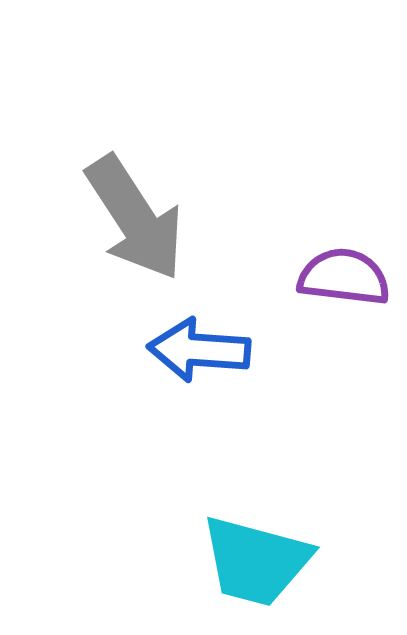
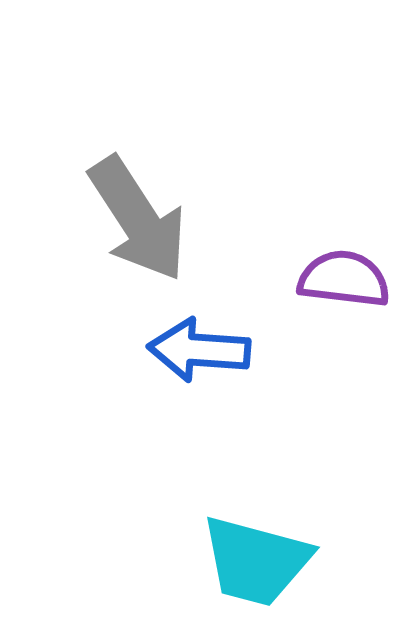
gray arrow: moved 3 px right, 1 px down
purple semicircle: moved 2 px down
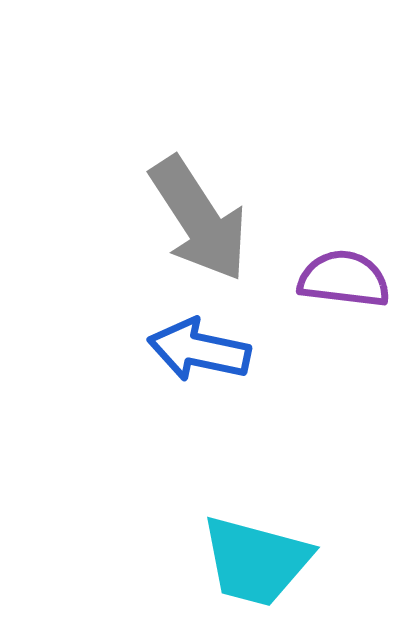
gray arrow: moved 61 px right
blue arrow: rotated 8 degrees clockwise
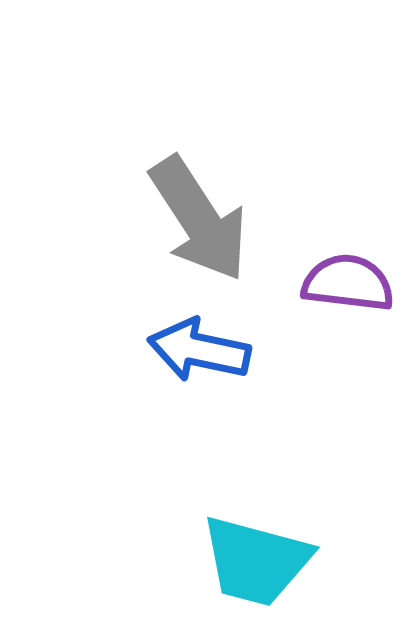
purple semicircle: moved 4 px right, 4 px down
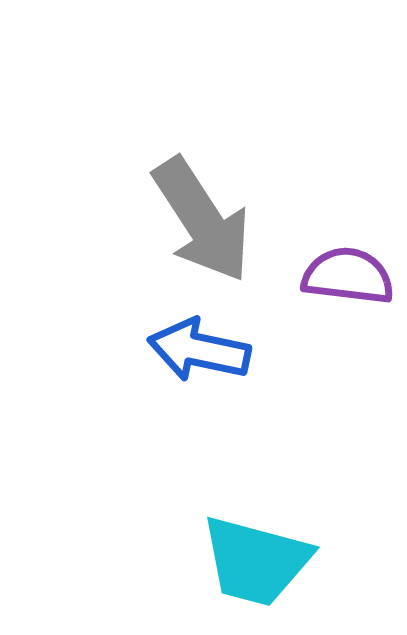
gray arrow: moved 3 px right, 1 px down
purple semicircle: moved 7 px up
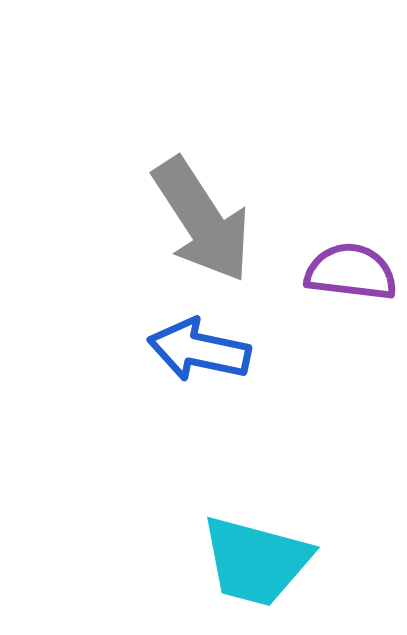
purple semicircle: moved 3 px right, 4 px up
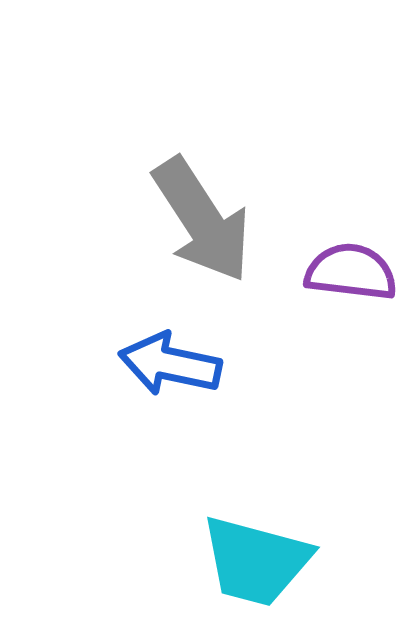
blue arrow: moved 29 px left, 14 px down
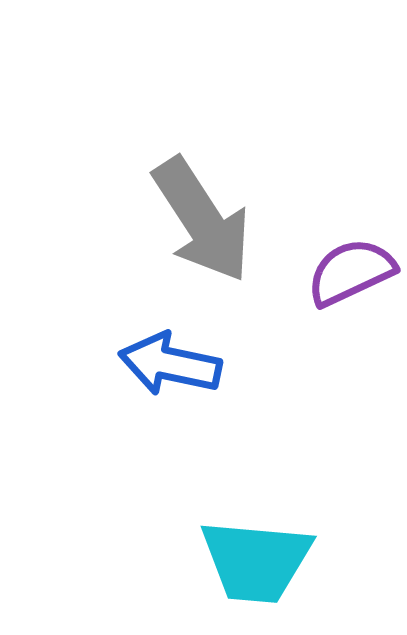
purple semicircle: rotated 32 degrees counterclockwise
cyan trapezoid: rotated 10 degrees counterclockwise
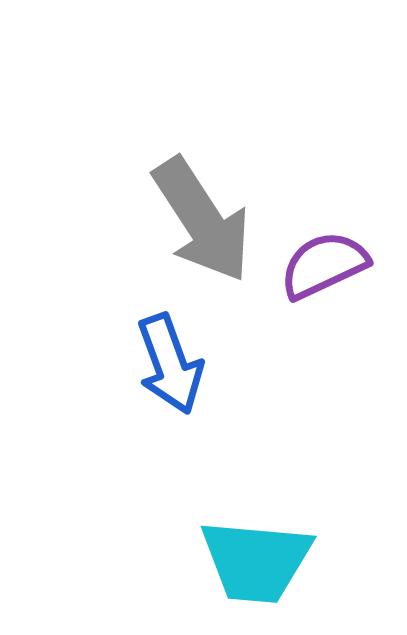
purple semicircle: moved 27 px left, 7 px up
blue arrow: rotated 122 degrees counterclockwise
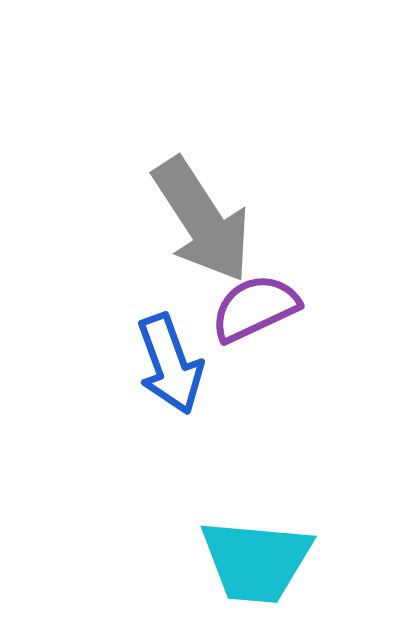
purple semicircle: moved 69 px left, 43 px down
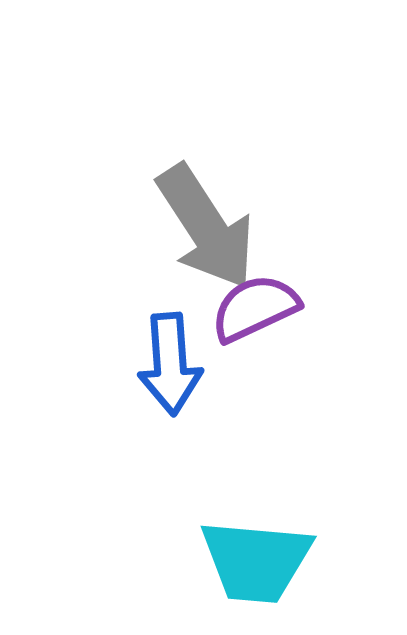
gray arrow: moved 4 px right, 7 px down
blue arrow: rotated 16 degrees clockwise
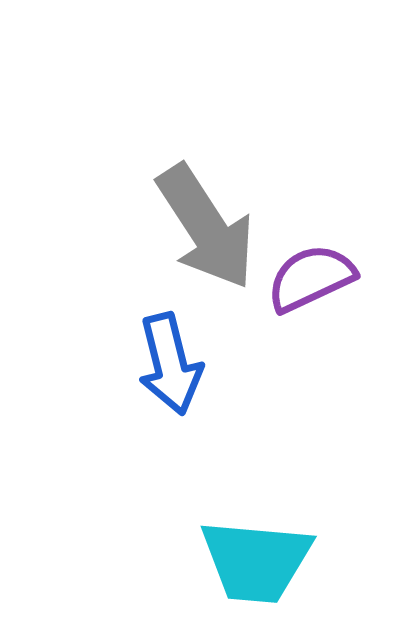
purple semicircle: moved 56 px right, 30 px up
blue arrow: rotated 10 degrees counterclockwise
